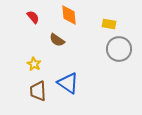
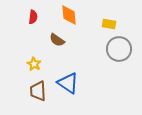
red semicircle: rotated 48 degrees clockwise
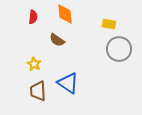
orange diamond: moved 4 px left, 1 px up
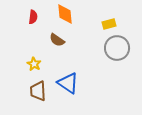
yellow rectangle: rotated 24 degrees counterclockwise
gray circle: moved 2 px left, 1 px up
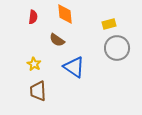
blue triangle: moved 6 px right, 16 px up
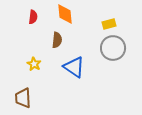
brown semicircle: rotated 119 degrees counterclockwise
gray circle: moved 4 px left
brown trapezoid: moved 15 px left, 7 px down
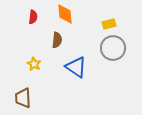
blue triangle: moved 2 px right
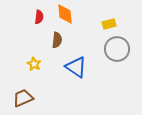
red semicircle: moved 6 px right
gray circle: moved 4 px right, 1 px down
brown trapezoid: rotated 70 degrees clockwise
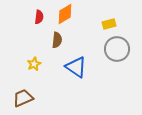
orange diamond: rotated 65 degrees clockwise
yellow star: rotated 16 degrees clockwise
